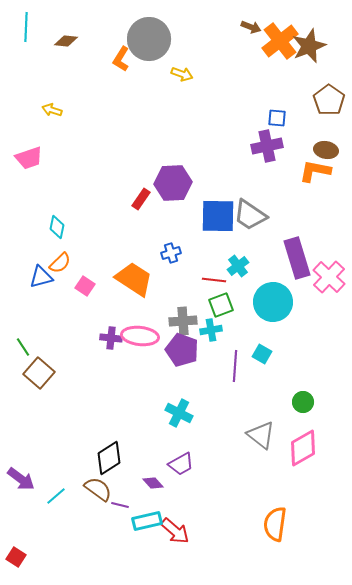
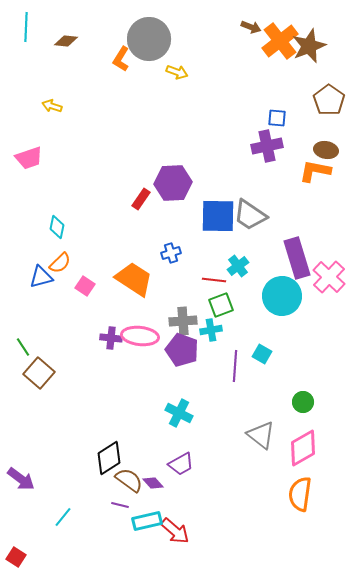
yellow arrow at (182, 74): moved 5 px left, 2 px up
yellow arrow at (52, 110): moved 4 px up
cyan circle at (273, 302): moved 9 px right, 6 px up
brown semicircle at (98, 489): moved 31 px right, 9 px up
cyan line at (56, 496): moved 7 px right, 21 px down; rotated 10 degrees counterclockwise
orange semicircle at (275, 524): moved 25 px right, 30 px up
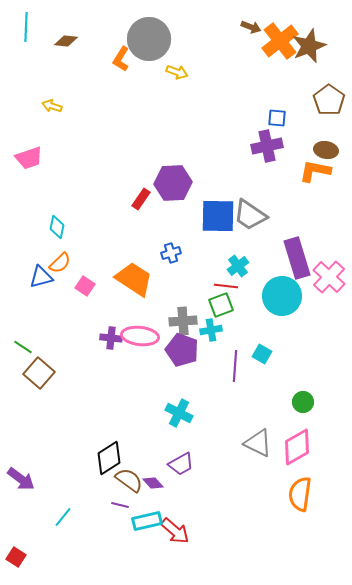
red line at (214, 280): moved 12 px right, 6 px down
green line at (23, 347): rotated 24 degrees counterclockwise
gray triangle at (261, 435): moved 3 px left, 8 px down; rotated 12 degrees counterclockwise
pink diamond at (303, 448): moved 6 px left, 1 px up
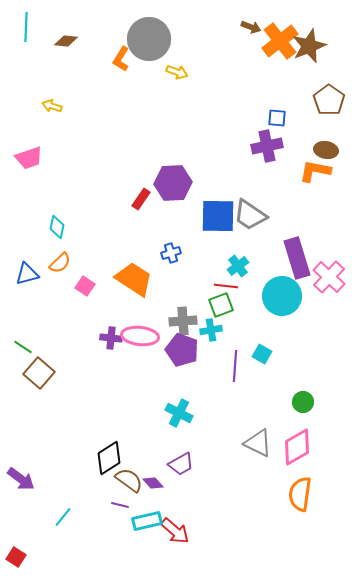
blue triangle at (41, 277): moved 14 px left, 3 px up
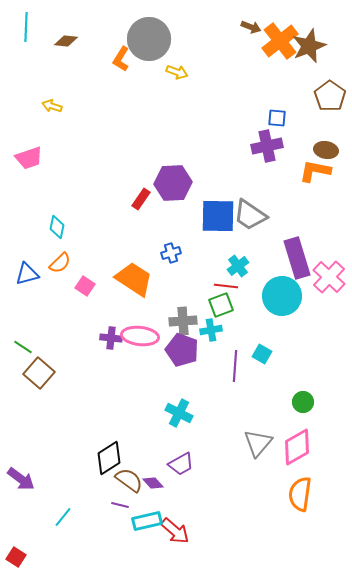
brown pentagon at (329, 100): moved 1 px right, 4 px up
gray triangle at (258, 443): rotated 44 degrees clockwise
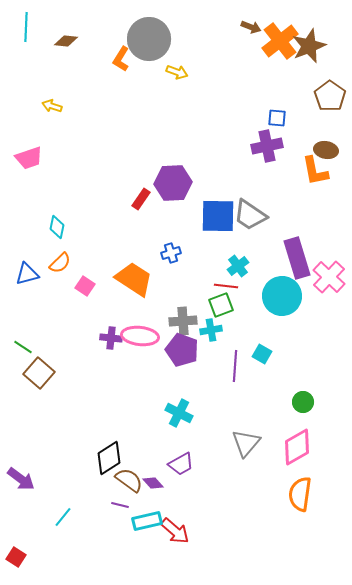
orange L-shape at (315, 171): rotated 112 degrees counterclockwise
gray triangle at (258, 443): moved 12 px left
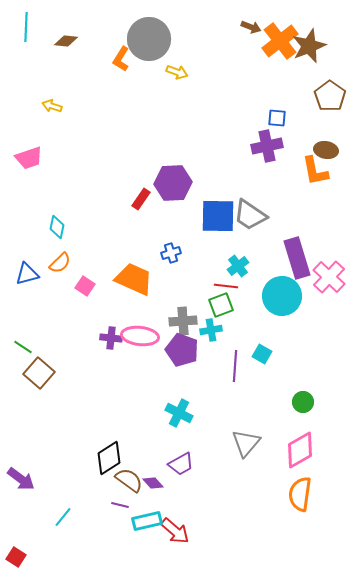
orange trapezoid at (134, 279): rotated 9 degrees counterclockwise
pink diamond at (297, 447): moved 3 px right, 3 px down
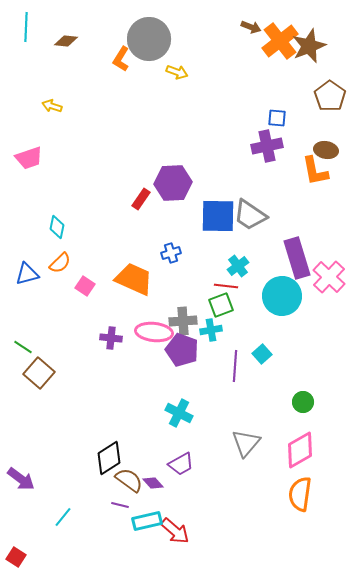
pink ellipse at (140, 336): moved 14 px right, 4 px up
cyan square at (262, 354): rotated 18 degrees clockwise
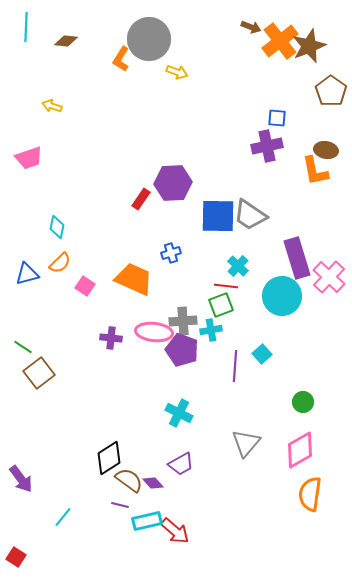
brown pentagon at (330, 96): moved 1 px right, 5 px up
cyan cross at (238, 266): rotated 10 degrees counterclockwise
brown square at (39, 373): rotated 12 degrees clockwise
purple arrow at (21, 479): rotated 16 degrees clockwise
orange semicircle at (300, 494): moved 10 px right
